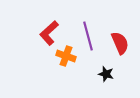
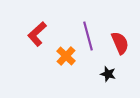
red L-shape: moved 12 px left, 1 px down
orange cross: rotated 24 degrees clockwise
black star: moved 2 px right
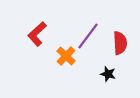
purple line: rotated 52 degrees clockwise
red semicircle: rotated 20 degrees clockwise
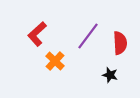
orange cross: moved 11 px left, 5 px down
black star: moved 2 px right, 1 px down
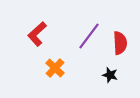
purple line: moved 1 px right
orange cross: moved 7 px down
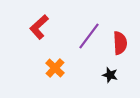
red L-shape: moved 2 px right, 7 px up
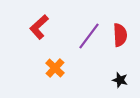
red semicircle: moved 8 px up
black star: moved 10 px right, 5 px down
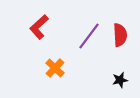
black star: rotated 28 degrees counterclockwise
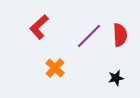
purple line: rotated 8 degrees clockwise
black star: moved 4 px left, 2 px up
